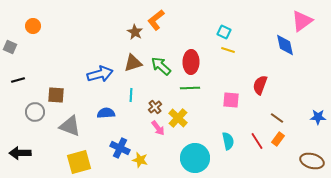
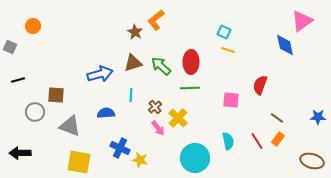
yellow square: rotated 25 degrees clockwise
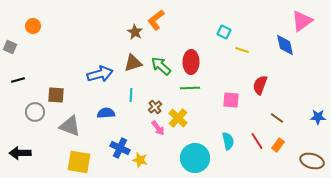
yellow line: moved 14 px right
orange rectangle: moved 6 px down
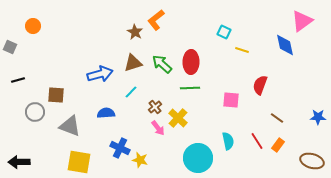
green arrow: moved 1 px right, 2 px up
cyan line: moved 3 px up; rotated 40 degrees clockwise
black arrow: moved 1 px left, 9 px down
cyan circle: moved 3 px right
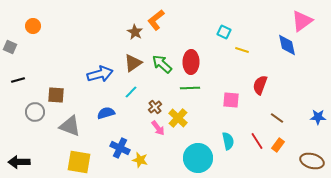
blue diamond: moved 2 px right
brown triangle: rotated 18 degrees counterclockwise
blue semicircle: rotated 12 degrees counterclockwise
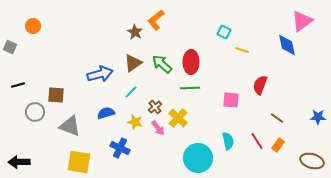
black line: moved 5 px down
yellow star: moved 5 px left, 38 px up
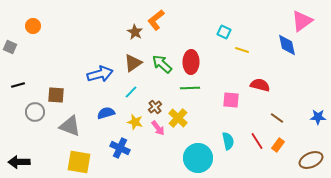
red semicircle: rotated 84 degrees clockwise
brown ellipse: moved 1 px left, 1 px up; rotated 40 degrees counterclockwise
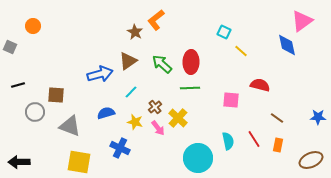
yellow line: moved 1 px left, 1 px down; rotated 24 degrees clockwise
brown triangle: moved 5 px left, 2 px up
red line: moved 3 px left, 2 px up
orange rectangle: rotated 24 degrees counterclockwise
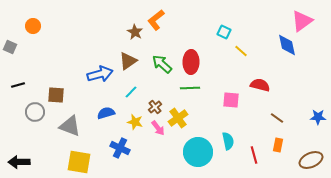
yellow cross: rotated 12 degrees clockwise
red line: moved 16 px down; rotated 18 degrees clockwise
cyan circle: moved 6 px up
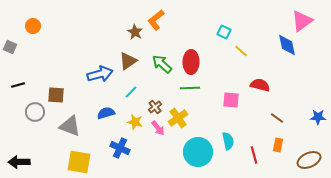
brown ellipse: moved 2 px left
